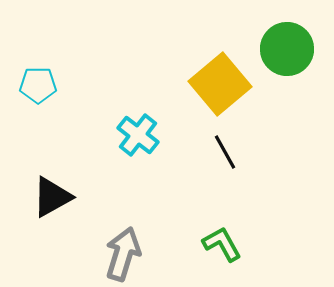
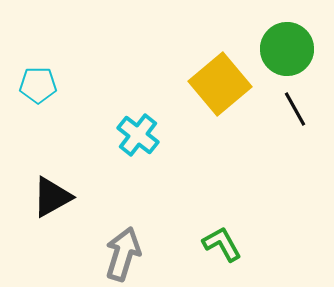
black line: moved 70 px right, 43 px up
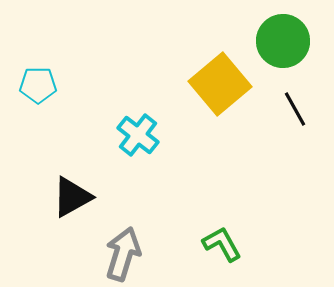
green circle: moved 4 px left, 8 px up
black triangle: moved 20 px right
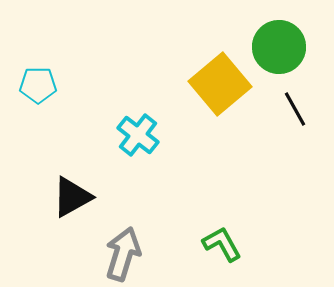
green circle: moved 4 px left, 6 px down
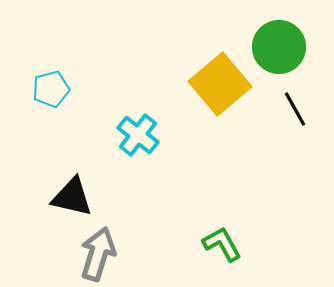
cyan pentagon: moved 13 px right, 4 px down; rotated 15 degrees counterclockwise
black triangle: rotated 42 degrees clockwise
gray arrow: moved 25 px left
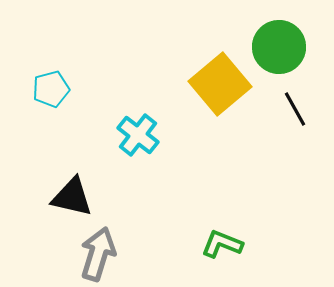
green L-shape: rotated 39 degrees counterclockwise
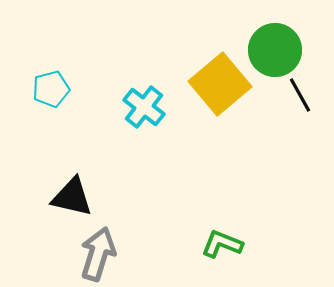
green circle: moved 4 px left, 3 px down
black line: moved 5 px right, 14 px up
cyan cross: moved 6 px right, 28 px up
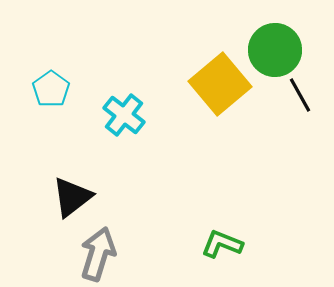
cyan pentagon: rotated 21 degrees counterclockwise
cyan cross: moved 20 px left, 8 px down
black triangle: rotated 51 degrees counterclockwise
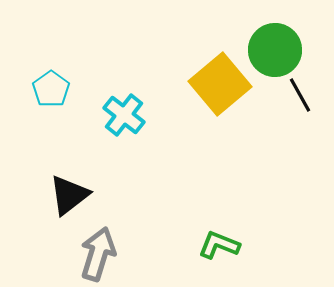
black triangle: moved 3 px left, 2 px up
green L-shape: moved 3 px left, 1 px down
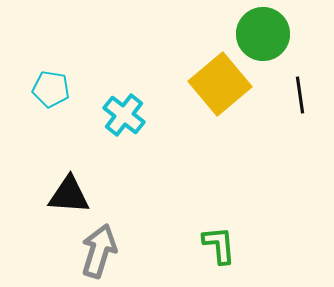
green circle: moved 12 px left, 16 px up
cyan pentagon: rotated 27 degrees counterclockwise
black line: rotated 21 degrees clockwise
black triangle: rotated 42 degrees clockwise
green L-shape: rotated 63 degrees clockwise
gray arrow: moved 1 px right, 3 px up
